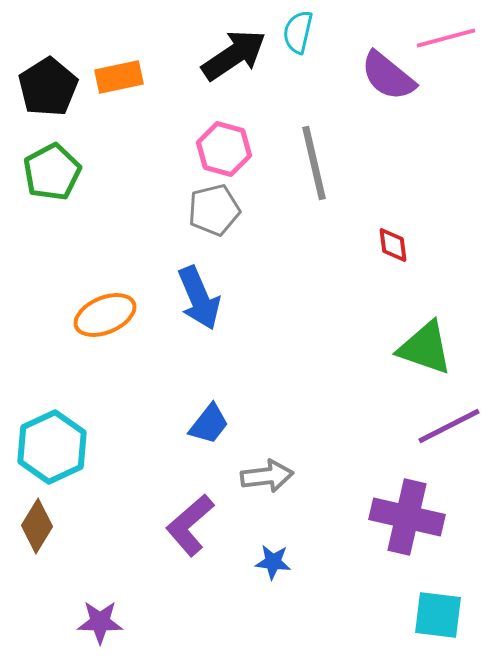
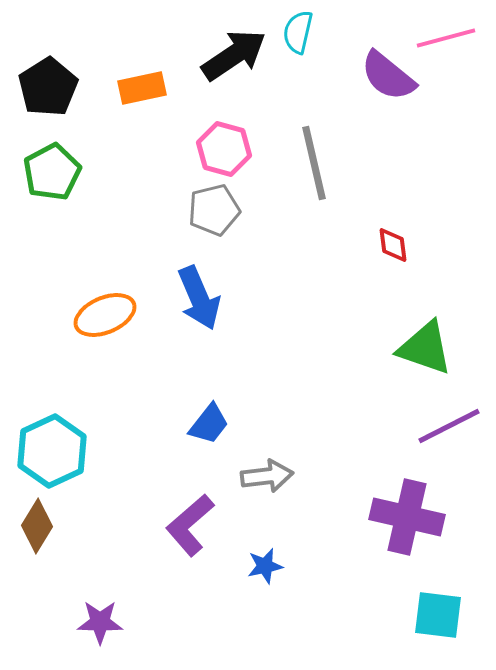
orange rectangle: moved 23 px right, 11 px down
cyan hexagon: moved 4 px down
blue star: moved 8 px left, 4 px down; rotated 18 degrees counterclockwise
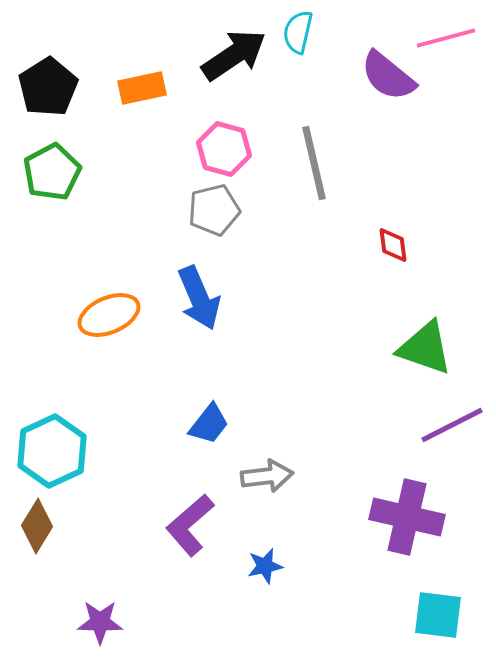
orange ellipse: moved 4 px right
purple line: moved 3 px right, 1 px up
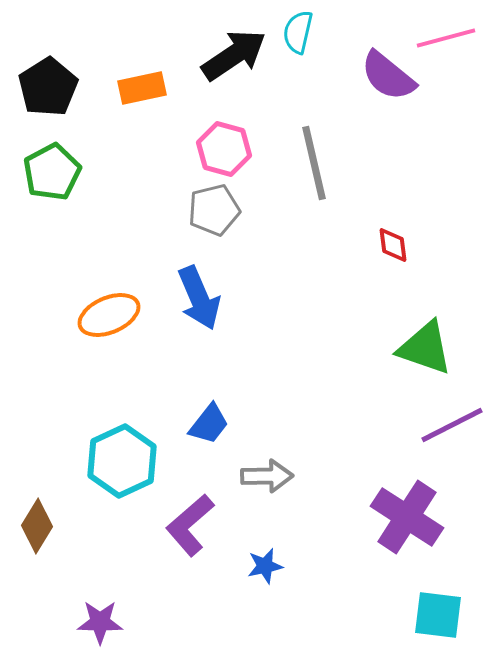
cyan hexagon: moved 70 px right, 10 px down
gray arrow: rotated 6 degrees clockwise
purple cross: rotated 20 degrees clockwise
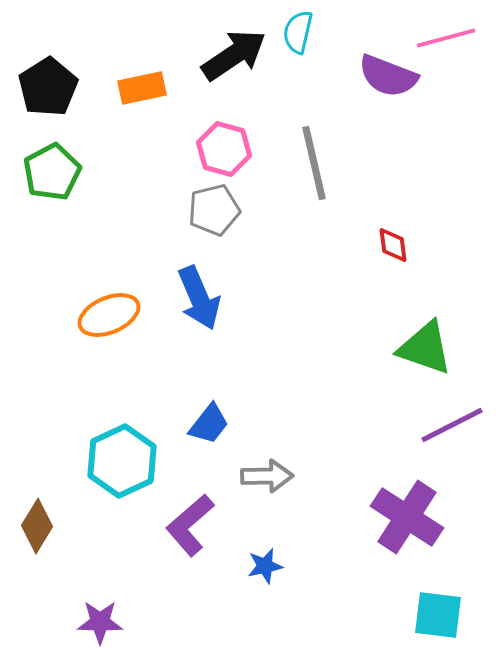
purple semicircle: rotated 18 degrees counterclockwise
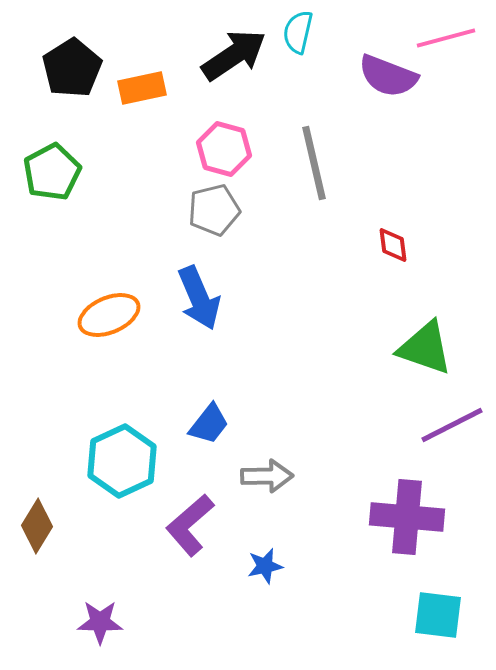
black pentagon: moved 24 px right, 19 px up
purple cross: rotated 28 degrees counterclockwise
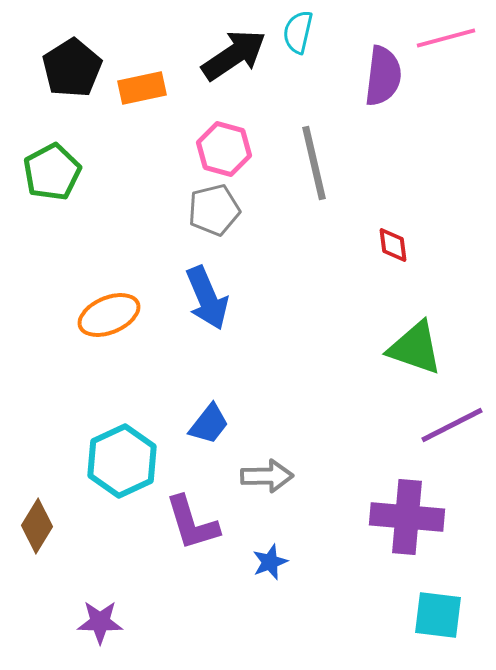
purple semicircle: moved 5 px left; rotated 104 degrees counterclockwise
blue arrow: moved 8 px right
green triangle: moved 10 px left
purple L-shape: moved 2 px right, 2 px up; rotated 66 degrees counterclockwise
blue star: moved 5 px right, 4 px up; rotated 9 degrees counterclockwise
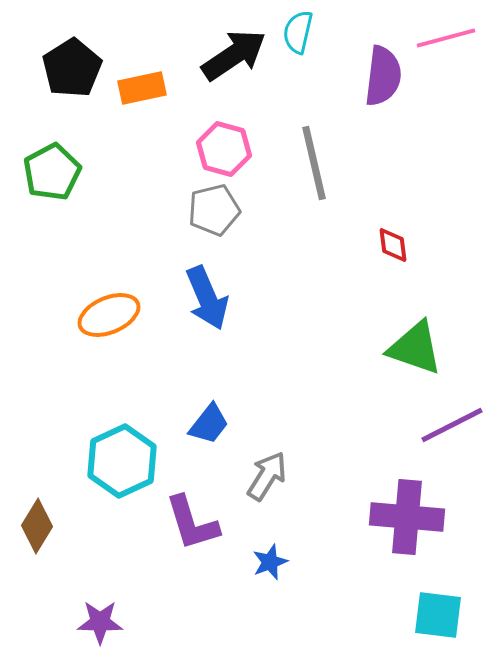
gray arrow: rotated 57 degrees counterclockwise
